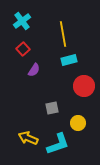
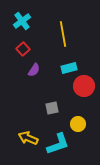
cyan rectangle: moved 8 px down
yellow circle: moved 1 px down
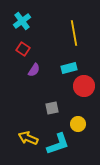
yellow line: moved 11 px right, 1 px up
red square: rotated 16 degrees counterclockwise
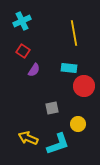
cyan cross: rotated 12 degrees clockwise
red square: moved 2 px down
cyan rectangle: rotated 21 degrees clockwise
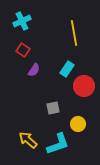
red square: moved 1 px up
cyan rectangle: moved 2 px left, 1 px down; rotated 63 degrees counterclockwise
gray square: moved 1 px right
yellow arrow: moved 2 px down; rotated 18 degrees clockwise
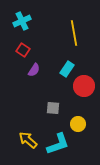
gray square: rotated 16 degrees clockwise
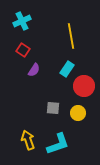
yellow line: moved 3 px left, 3 px down
yellow circle: moved 11 px up
yellow arrow: rotated 30 degrees clockwise
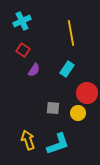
yellow line: moved 3 px up
red circle: moved 3 px right, 7 px down
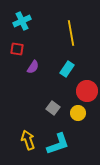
red square: moved 6 px left, 1 px up; rotated 24 degrees counterclockwise
purple semicircle: moved 1 px left, 3 px up
red circle: moved 2 px up
gray square: rotated 32 degrees clockwise
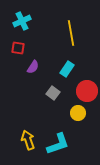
red square: moved 1 px right, 1 px up
gray square: moved 15 px up
